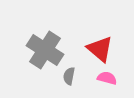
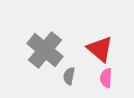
gray cross: rotated 6 degrees clockwise
pink semicircle: moved 1 px left; rotated 102 degrees counterclockwise
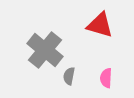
red triangle: moved 24 px up; rotated 24 degrees counterclockwise
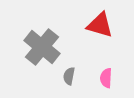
gray cross: moved 3 px left, 3 px up
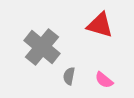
pink semicircle: moved 2 px left, 2 px down; rotated 54 degrees counterclockwise
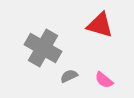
gray cross: moved 1 px right, 1 px down; rotated 9 degrees counterclockwise
gray semicircle: rotated 54 degrees clockwise
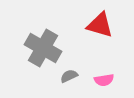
pink semicircle: rotated 48 degrees counterclockwise
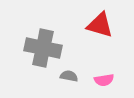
gray cross: rotated 18 degrees counterclockwise
gray semicircle: rotated 36 degrees clockwise
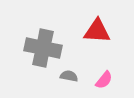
red triangle: moved 3 px left, 6 px down; rotated 12 degrees counterclockwise
pink semicircle: rotated 42 degrees counterclockwise
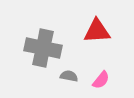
red triangle: rotated 8 degrees counterclockwise
pink semicircle: moved 3 px left
